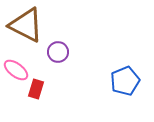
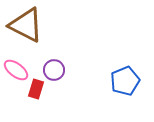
purple circle: moved 4 px left, 18 px down
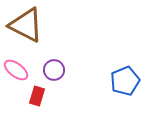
red rectangle: moved 1 px right, 7 px down
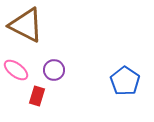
blue pentagon: rotated 16 degrees counterclockwise
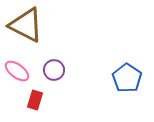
pink ellipse: moved 1 px right, 1 px down
blue pentagon: moved 2 px right, 3 px up
red rectangle: moved 2 px left, 4 px down
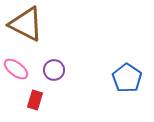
brown triangle: moved 1 px up
pink ellipse: moved 1 px left, 2 px up
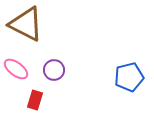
blue pentagon: moved 2 px right, 1 px up; rotated 24 degrees clockwise
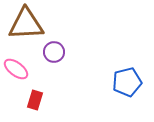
brown triangle: rotated 30 degrees counterclockwise
purple circle: moved 18 px up
blue pentagon: moved 2 px left, 5 px down
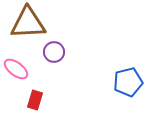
brown triangle: moved 2 px right, 1 px up
blue pentagon: moved 1 px right
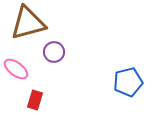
brown triangle: rotated 12 degrees counterclockwise
